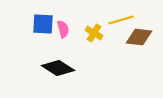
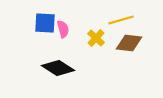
blue square: moved 2 px right, 1 px up
yellow cross: moved 2 px right, 5 px down; rotated 12 degrees clockwise
brown diamond: moved 10 px left, 6 px down
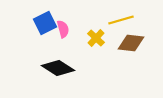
blue square: rotated 30 degrees counterclockwise
brown diamond: moved 2 px right
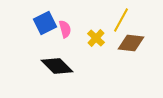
yellow line: rotated 45 degrees counterclockwise
pink semicircle: moved 2 px right
black diamond: moved 1 px left, 2 px up; rotated 12 degrees clockwise
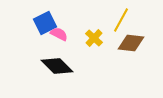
pink semicircle: moved 6 px left, 5 px down; rotated 48 degrees counterclockwise
yellow cross: moved 2 px left
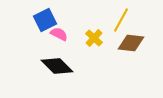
blue square: moved 3 px up
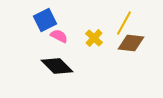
yellow line: moved 3 px right, 3 px down
pink semicircle: moved 2 px down
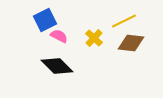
yellow line: moved 2 px up; rotated 35 degrees clockwise
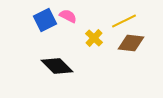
pink semicircle: moved 9 px right, 20 px up
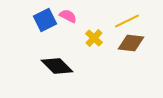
yellow line: moved 3 px right
